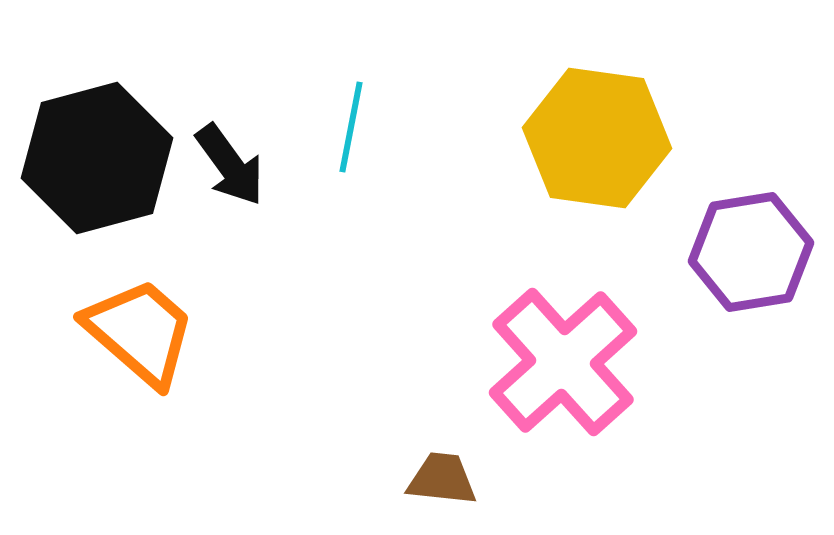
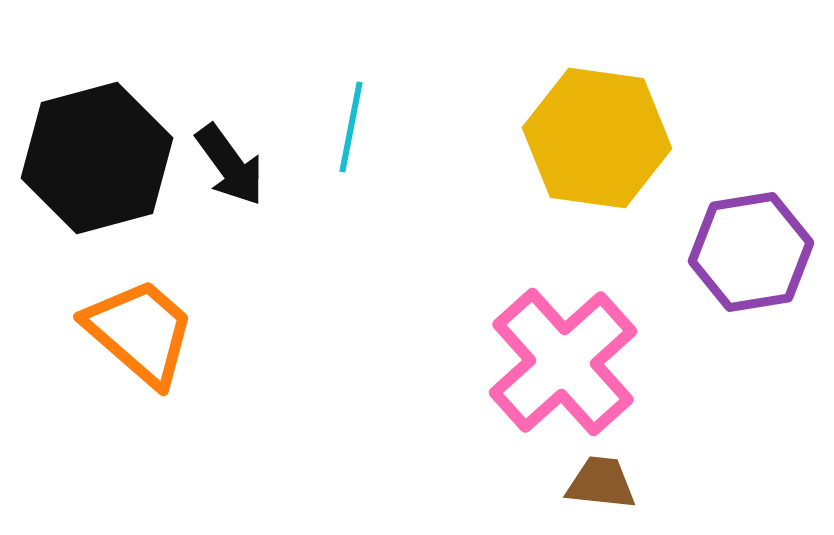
brown trapezoid: moved 159 px right, 4 px down
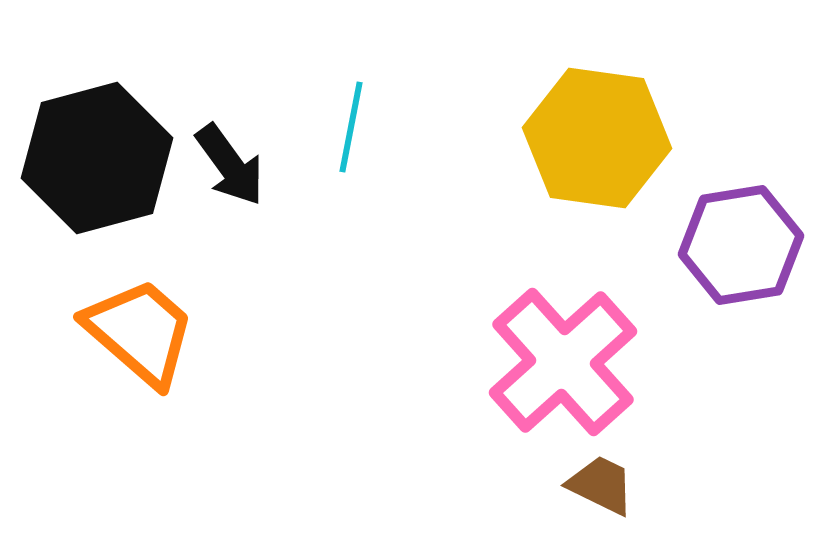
purple hexagon: moved 10 px left, 7 px up
brown trapezoid: moved 2 px down; rotated 20 degrees clockwise
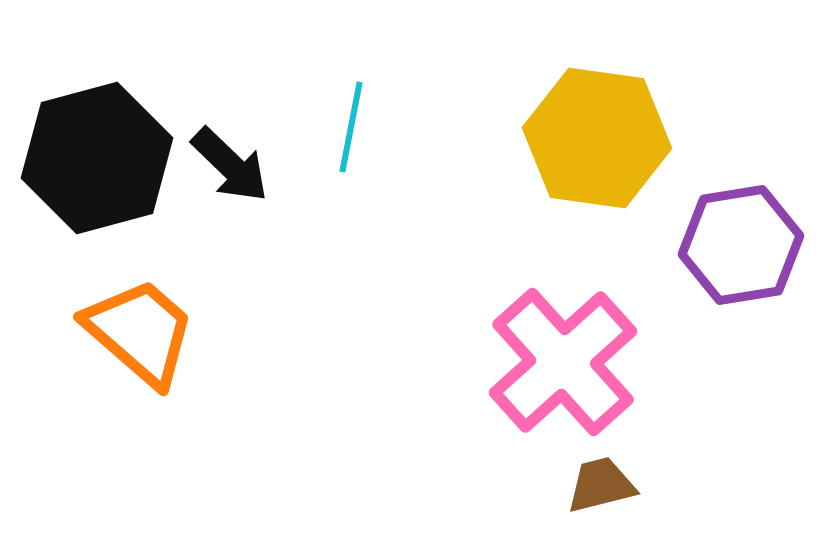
black arrow: rotated 10 degrees counterclockwise
brown trapezoid: rotated 40 degrees counterclockwise
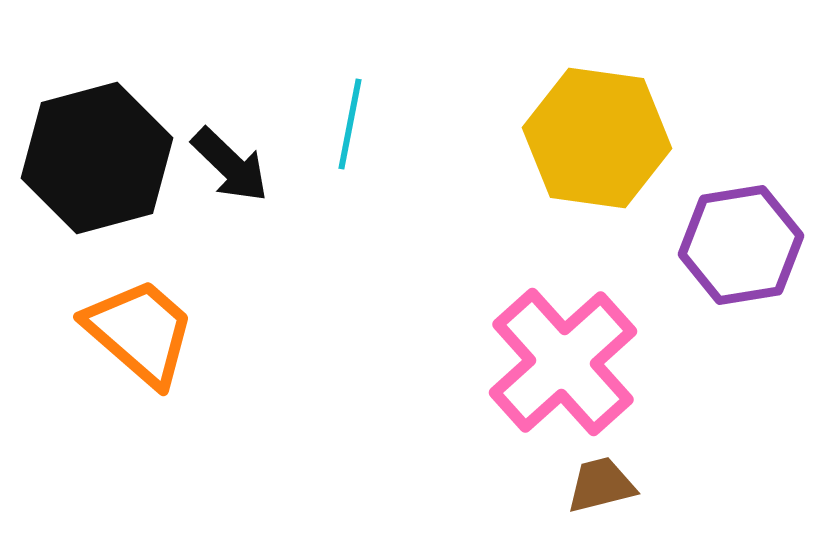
cyan line: moved 1 px left, 3 px up
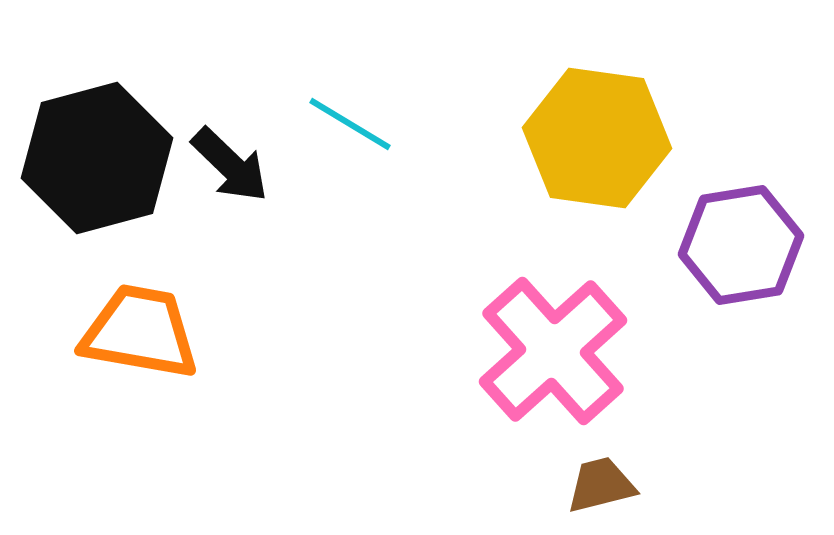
cyan line: rotated 70 degrees counterclockwise
orange trapezoid: rotated 31 degrees counterclockwise
pink cross: moved 10 px left, 11 px up
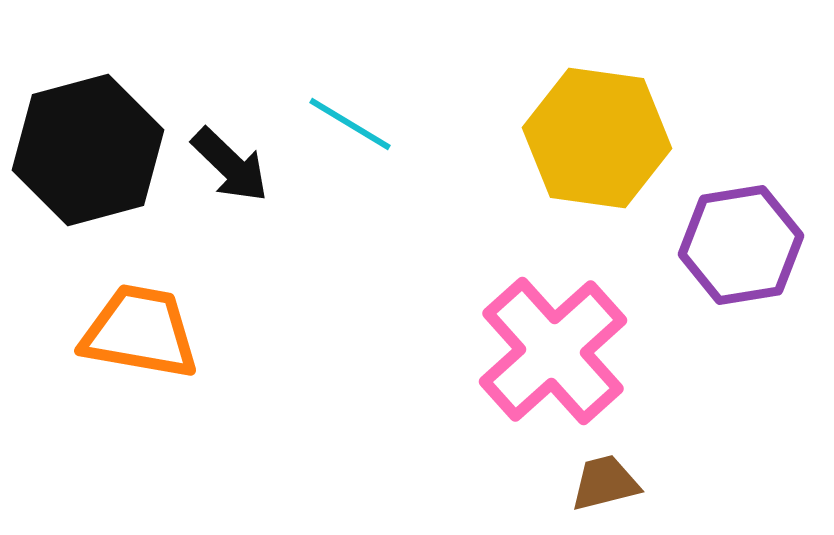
black hexagon: moved 9 px left, 8 px up
brown trapezoid: moved 4 px right, 2 px up
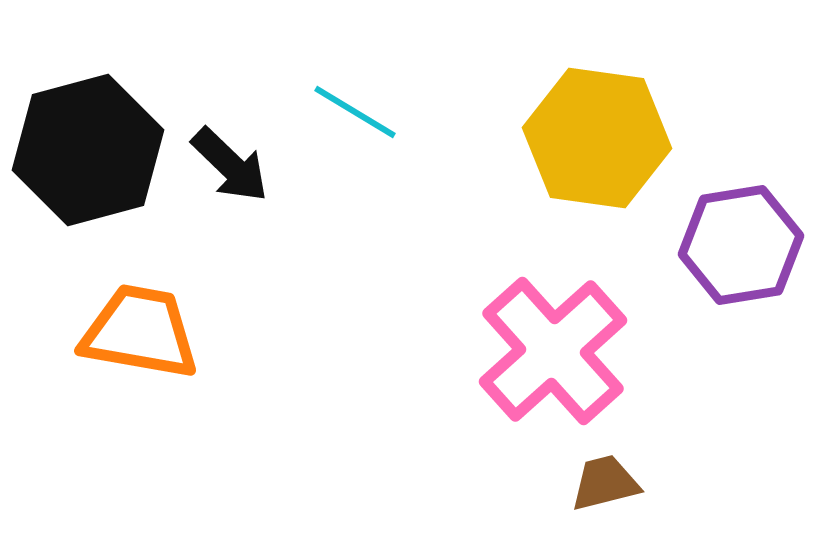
cyan line: moved 5 px right, 12 px up
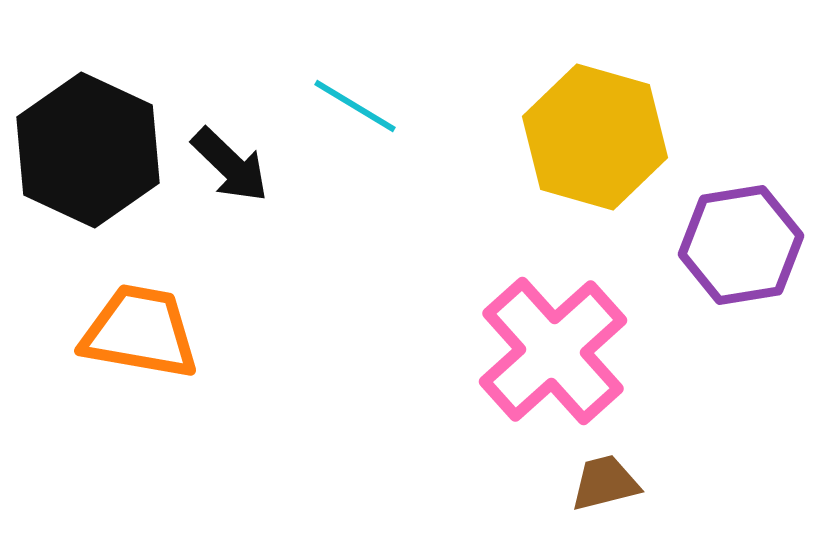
cyan line: moved 6 px up
yellow hexagon: moved 2 px left, 1 px up; rotated 8 degrees clockwise
black hexagon: rotated 20 degrees counterclockwise
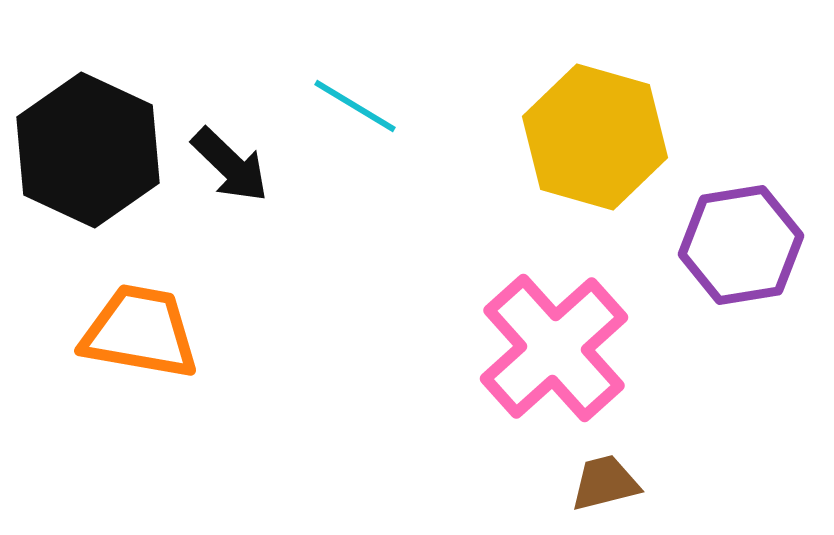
pink cross: moved 1 px right, 3 px up
